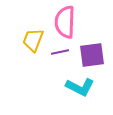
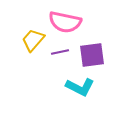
pink semicircle: rotated 80 degrees counterclockwise
yellow trapezoid: rotated 20 degrees clockwise
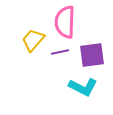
pink semicircle: rotated 80 degrees clockwise
cyan L-shape: moved 3 px right
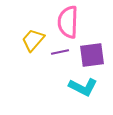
pink semicircle: moved 3 px right
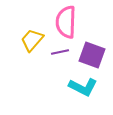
pink semicircle: moved 2 px left
yellow trapezoid: moved 1 px left
purple square: rotated 28 degrees clockwise
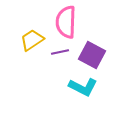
yellow trapezoid: rotated 15 degrees clockwise
purple square: rotated 8 degrees clockwise
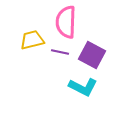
yellow trapezoid: rotated 20 degrees clockwise
purple line: rotated 24 degrees clockwise
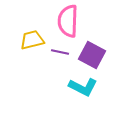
pink semicircle: moved 2 px right, 1 px up
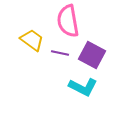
pink semicircle: rotated 12 degrees counterclockwise
yellow trapezoid: rotated 50 degrees clockwise
purple line: moved 1 px down
